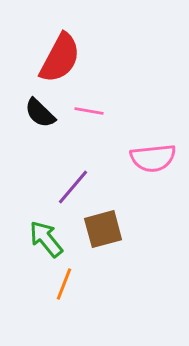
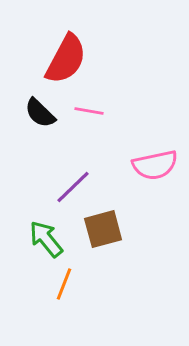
red semicircle: moved 6 px right, 1 px down
pink semicircle: moved 2 px right, 7 px down; rotated 6 degrees counterclockwise
purple line: rotated 6 degrees clockwise
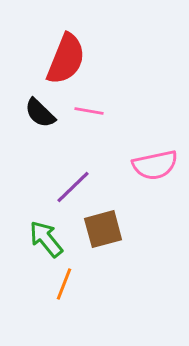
red semicircle: rotated 6 degrees counterclockwise
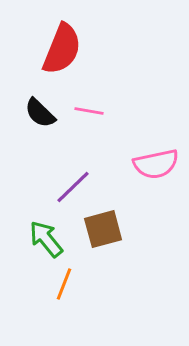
red semicircle: moved 4 px left, 10 px up
pink semicircle: moved 1 px right, 1 px up
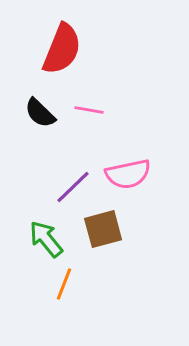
pink line: moved 1 px up
pink semicircle: moved 28 px left, 10 px down
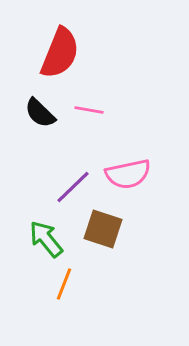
red semicircle: moved 2 px left, 4 px down
brown square: rotated 33 degrees clockwise
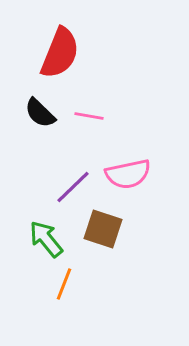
pink line: moved 6 px down
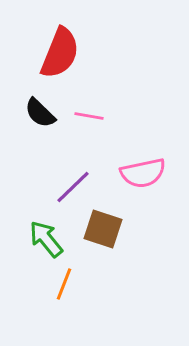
pink semicircle: moved 15 px right, 1 px up
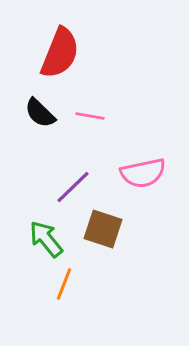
pink line: moved 1 px right
